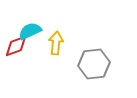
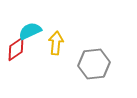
red diamond: moved 3 px down; rotated 15 degrees counterclockwise
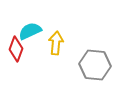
red diamond: rotated 35 degrees counterclockwise
gray hexagon: moved 1 px right, 1 px down; rotated 12 degrees clockwise
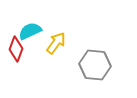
yellow arrow: rotated 30 degrees clockwise
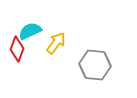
red diamond: moved 1 px right
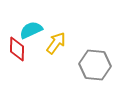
cyan semicircle: moved 1 px right, 1 px up
red diamond: rotated 20 degrees counterclockwise
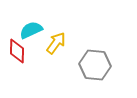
red diamond: moved 2 px down
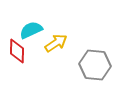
yellow arrow: rotated 20 degrees clockwise
